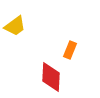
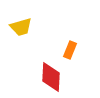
yellow trapezoid: moved 6 px right, 1 px down; rotated 20 degrees clockwise
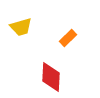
orange rectangle: moved 2 px left, 12 px up; rotated 24 degrees clockwise
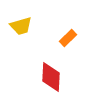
yellow trapezoid: moved 1 px up
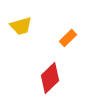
red diamond: moved 1 px left, 1 px down; rotated 44 degrees clockwise
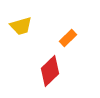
red diamond: moved 7 px up
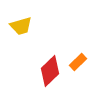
orange rectangle: moved 10 px right, 24 px down
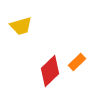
orange rectangle: moved 1 px left
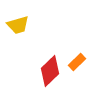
yellow trapezoid: moved 3 px left, 1 px up
